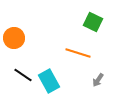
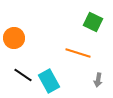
gray arrow: rotated 24 degrees counterclockwise
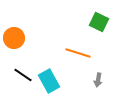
green square: moved 6 px right
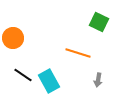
orange circle: moved 1 px left
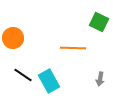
orange line: moved 5 px left, 5 px up; rotated 15 degrees counterclockwise
gray arrow: moved 2 px right, 1 px up
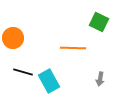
black line: moved 3 px up; rotated 18 degrees counterclockwise
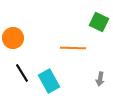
black line: moved 1 px left, 1 px down; rotated 42 degrees clockwise
